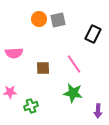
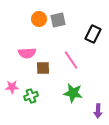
pink semicircle: moved 13 px right
pink line: moved 3 px left, 4 px up
pink star: moved 2 px right, 5 px up
green cross: moved 10 px up
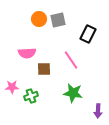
black rectangle: moved 5 px left
brown square: moved 1 px right, 1 px down
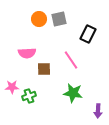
gray square: moved 1 px right, 1 px up
green cross: moved 2 px left
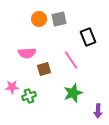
black rectangle: moved 3 px down; rotated 48 degrees counterclockwise
brown square: rotated 16 degrees counterclockwise
green star: rotated 30 degrees counterclockwise
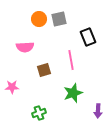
pink semicircle: moved 2 px left, 6 px up
pink line: rotated 24 degrees clockwise
brown square: moved 1 px down
green cross: moved 10 px right, 17 px down
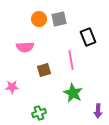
green star: rotated 24 degrees counterclockwise
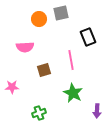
gray square: moved 2 px right, 6 px up
purple arrow: moved 1 px left
